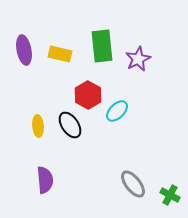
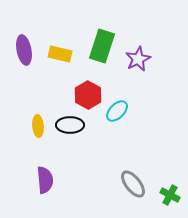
green rectangle: rotated 24 degrees clockwise
black ellipse: rotated 56 degrees counterclockwise
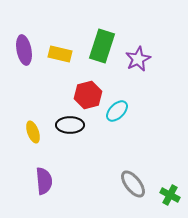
red hexagon: rotated 16 degrees clockwise
yellow ellipse: moved 5 px left, 6 px down; rotated 15 degrees counterclockwise
purple semicircle: moved 1 px left, 1 px down
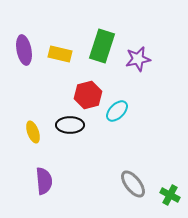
purple star: rotated 15 degrees clockwise
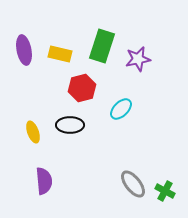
red hexagon: moved 6 px left, 7 px up
cyan ellipse: moved 4 px right, 2 px up
green cross: moved 5 px left, 4 px up
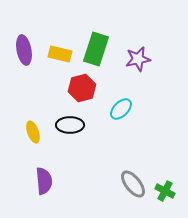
green rectangle: moved 6 px left, 3 px down
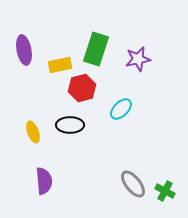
yellow rectangle: moved 11 px down; rotated 25 degrees counterclockwise
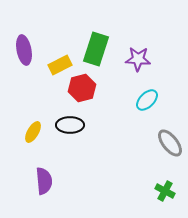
purple star: rotated 15 degrees clockwise
yellow rectangle: rotated 15 degrees counterclockwise
cyan ellipse: moved 26 px right, 9 px up
yellow ellipse: rotated 50 degrees clockwise
gray ellipse: moved 37 px right, 41 px up
